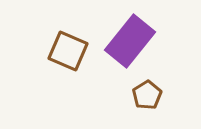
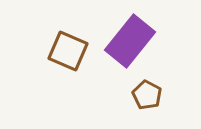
brown pentagon: rotated 12 degrees counterclockwise
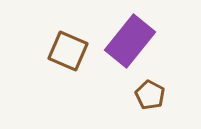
brown pentagon: moved 3 px right
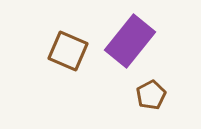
brown pentagon: moved 1 px right; rotated 16 degrees clockwise
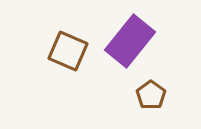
brown pentagon: rotated 8 degrees counterclockwise
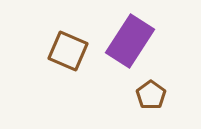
purple rectangle: rotated 6 degrees counterclockwise
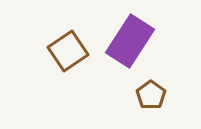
brown square: rotated 33 degrees clockwise
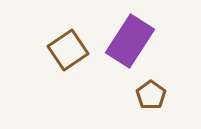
brown square: moved 1 px up
